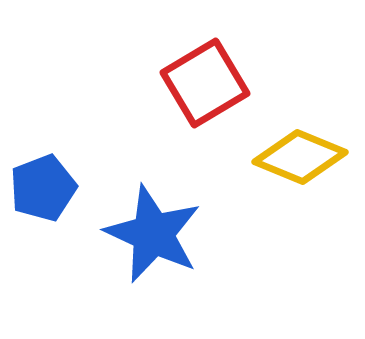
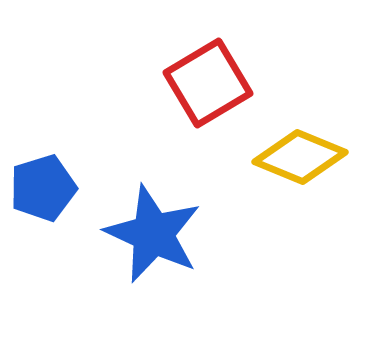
red square: moved 3 px right
blue pentagon: rotated 4 degrees clockwise
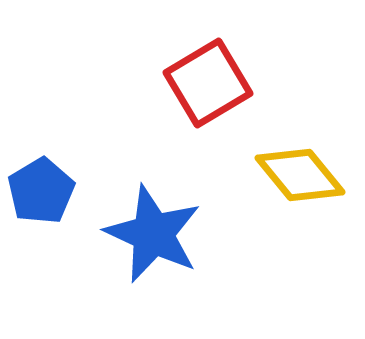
yellow diamond: moved 18 px down; rotated 28 degrees clockwise
blue pentagon: moved 2 px left, 3 px down; rotated 14 degrees counterclockwise
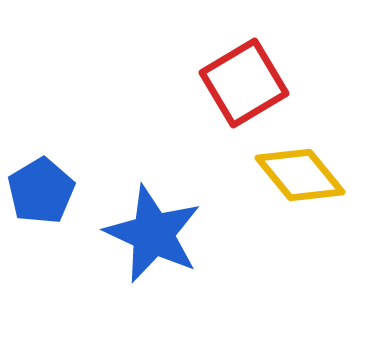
red square: moved 36 px right
